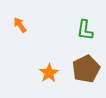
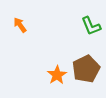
green L-shape: moved 6 px right, 4 px up; rotated 30 degrees counterclockwise
orange star: moved 8 px right, 2 px down
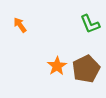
green L-shape: moved 1 px left, 2 px up
orange star: moved 9 px up
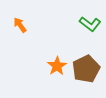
green L-shape: rotated 30 degrees counterclockwise
